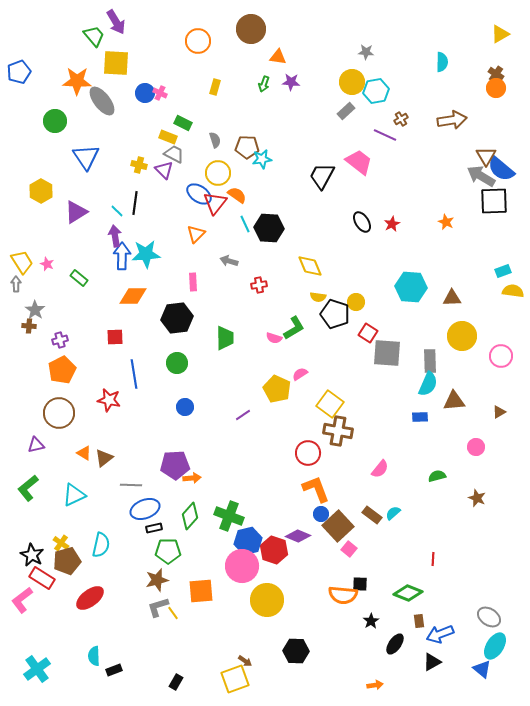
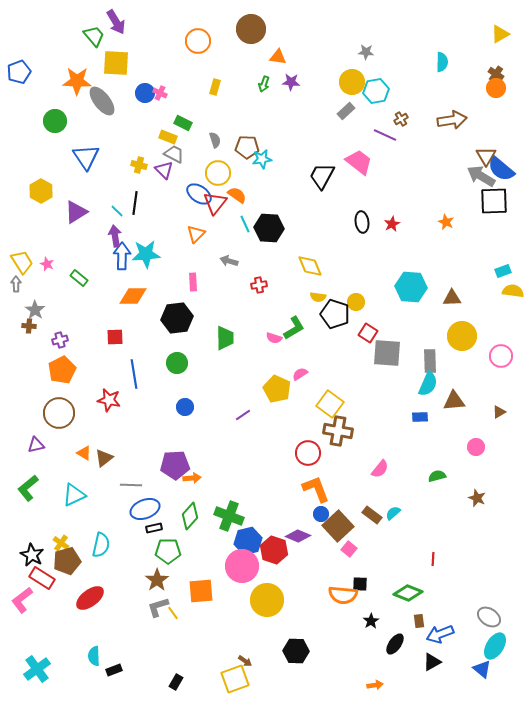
black ellipse at (362, 222): rotated 25 degrees clockwise
brown star at (157, 580): rotated 20 degrees counterclockwise
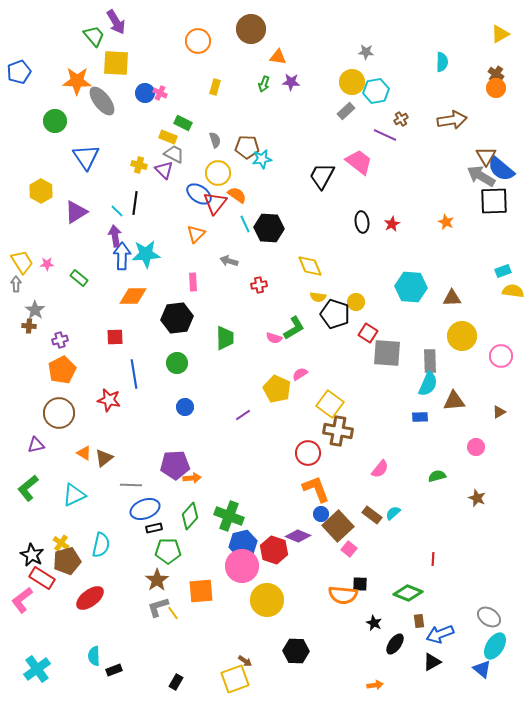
pink star at (47, 264): rotated 24 degrees counterclockwise
blue hexagon at (248, 541): moved 5 px left, 3 px down
black star at (371, 621): moved 3 px right, 2 px down; rotated 14 degrees counterclockwise
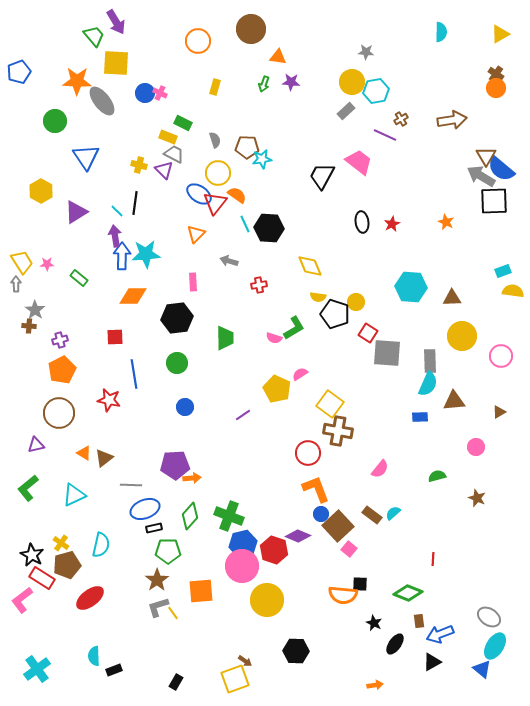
cyan semicircle at (442, 62): moved 1 px left, 30 px up
brown pentagon at (67, 561): moved 4 px down
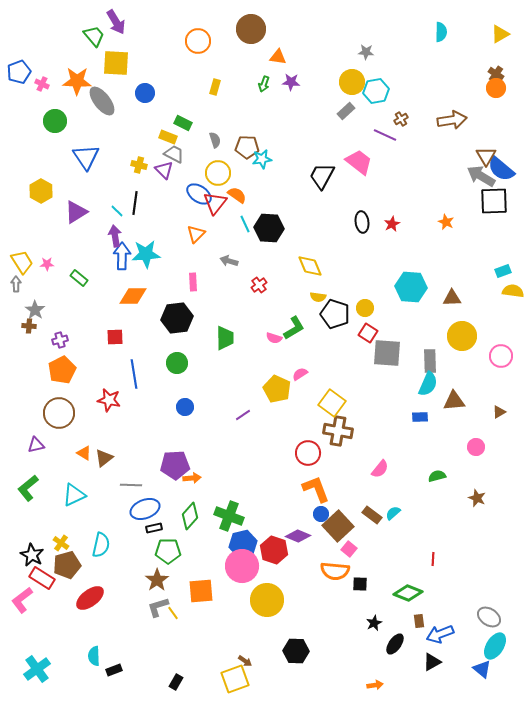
pink cross at (160, 93): moved 118 px left, 9 px up
red cross at (259, 285): rotated 28 degrees counterclockwise
yellow circle at (356, 302): moved 9 px right, 6 px down
yellow square at (330, 404): moved 2 px right, 1 px up
orange semicircle at (343, 595): moved 8 px left, 24 px up
black star at (374, 623): rotated 21 degrees clockwise
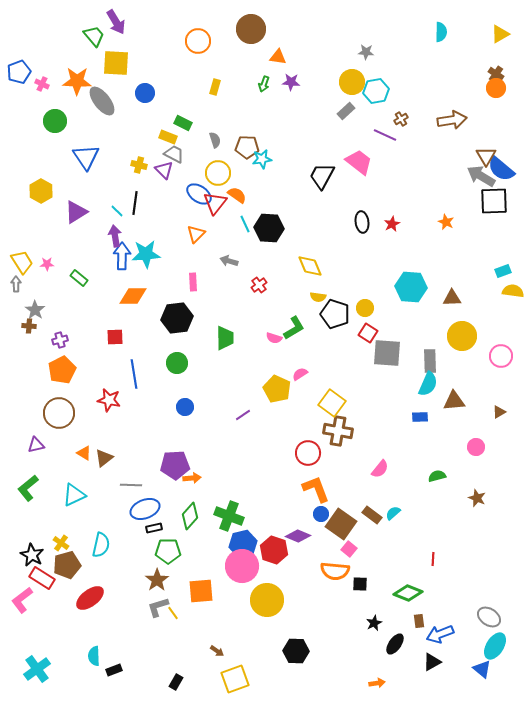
brown square at (338, 526): moved 3 px right, 2 px up; rotated 12 degrees counterclockwise
brown arrow at (245, 661): moved 28 px left, 10 px up
orange arrow at (375, 685): moved 2 px right, 2 px up
